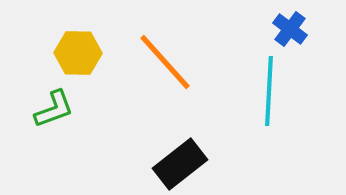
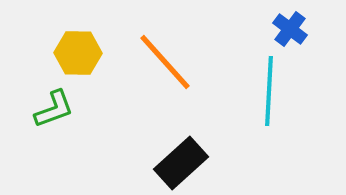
black rectangle: moved 1 px right, 1 px up; rotated 4 degrees counterclockwise
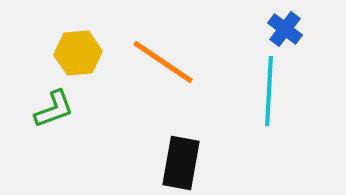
blue cross: moved 5 px left
yellow hexagon: rotated 6 degrees counterclockwise
orange line: moved 2 px left; rotated 14 degrees counterclockwise
black rectangle: rotated 38 degrees counterclockwise
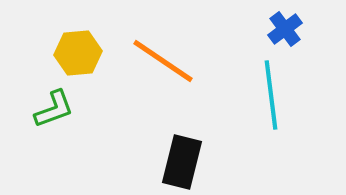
blue cross: rotated 16 degrees clockwise
orange line: moved 1 px up
cyan line: moved 2 px right, 4 px down; rotated 10 degrees counterclockwise
black rectangle: moved 1 px right, 1 px up; rotated 4 degrees clockwise
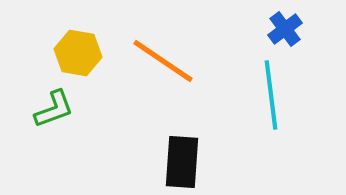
yellow hexagon: rotated 15 degrees clockwise
black rectangle: rotated 10 degrees counterclockwise
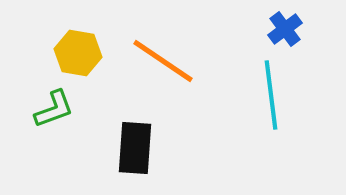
black rectangle: moved 47 px left, 14 px up
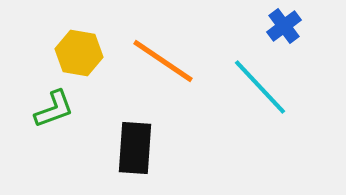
blue cross: moved 1 px left, 3 px up
yellow hexagon: moved 1 px right
cyan line: moved 11 px left, 8 px up; rotated 36 degrees counterclockwise
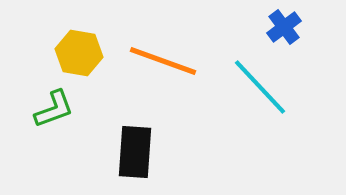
blue cross: moved 1 px down
orange line: rotated 14 degrees counterclockwise
black rectangle: moved 4 px down
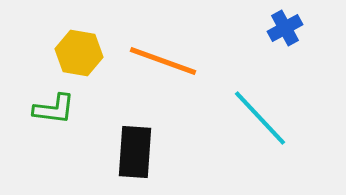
blue cross: moved 1 px right, 1 px down; rotated 8 degrees clockwise
cyan line: moved 31 px down
green L-shape: rotated 27 degrees clockwise
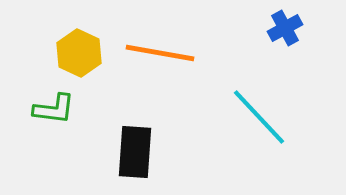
yellow hexagon: rotated 15 degrees clockwise
orange line: moved 3 px left, 8 px up; rotated 10 degrees counterclockwise
cyan line: moved 1 px left, 1 px up
